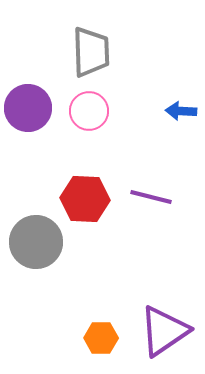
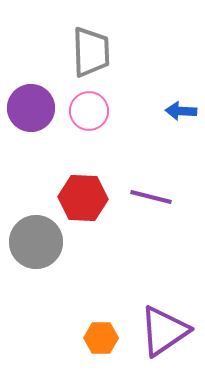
purple circle: moved 3 px right
red hexagon: moved 2 px left, 1 px up
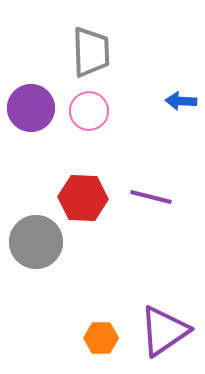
blue arrow: moved 10 px up
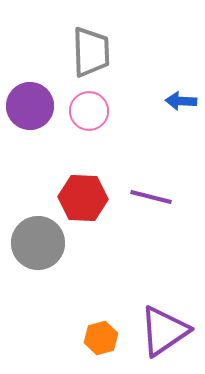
purple circle: moved 1 px left, 2 px up
gray circle: moved 2 px right, 1 px down
orange hexagon: rotated 16 degrees counterclockwise
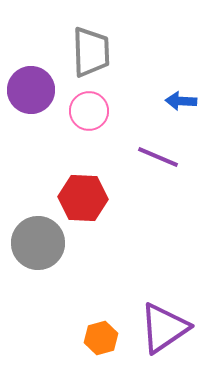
purple circle: moved 1 px right, 16 px up
purple line: moved 7 px right, 40 px up; rotated 9 degrees clockwise
purple triangle: moved 3 px up
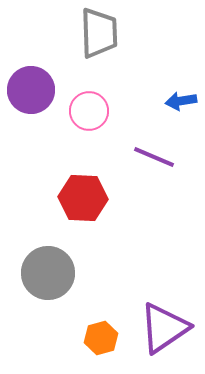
gray trapezoid: moved 8 px right, 19 px up
blue arrow: rotated 12 degrees counterclockwise
purple line: moved 4 px left
gray circle: moved 10 px right, 30 px down
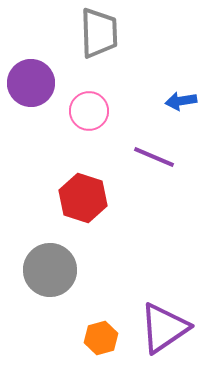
purple circle: moved 7 px up
red hexagon: rotated 15 degrees clockwise
gray circle: moved 2 px right, 3 px up
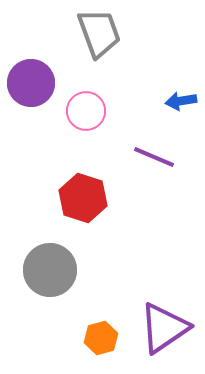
gray trapezoid: rotated 18 degrees counterclockwise
pink circle: moved 3 px left
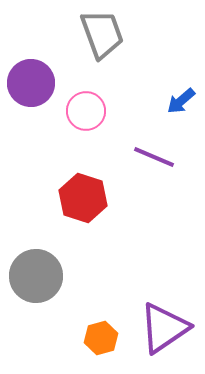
gray trapezoid: moved 3 px right, 1 px down
blue arrow: rotated 32 degrees counterclockwise
gray circle: moved 14 px left, 6 px down
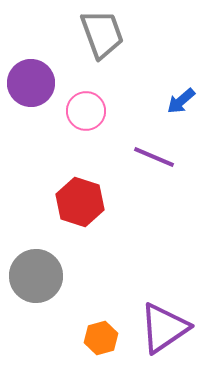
red hexagon: moved 3 px left, 4 px down
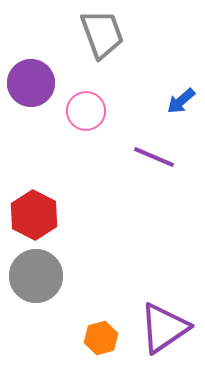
red hexagon: moved 46 px left, 13 px down; rotated 9 degrees clockwise
